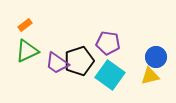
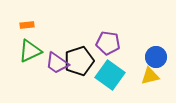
orange rectangle: moved 2 px right; rotated 32 degrees clockwise
green triangle: moved 3 px right
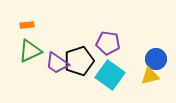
blue circle: moved 2 px down
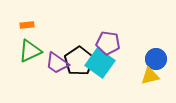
black pentagon: rotated 16 degrees counterclockwise
cyan square: moved 10 px left, 12 px up
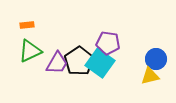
purple trapezoid: rotated 95 degrees counterclockwise
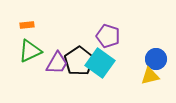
purple pentagon: moved 7 px up; rotated 10 degrees clockwise
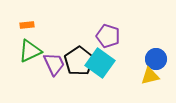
purple trapezoid: moved 3 px left, 1 px down; rotated 55 degrees counterclockwise
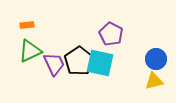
purple pentagon: moved 3 px right, 2 px up; rotated 10 degrees clockwise
cyan square: rotated 24 degrees counterclockwise
yellow triangle: moved 4 px right, 5 px down
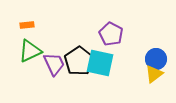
yellow triangle: moved 7 px up; rotated 24 degrees counterclockwise
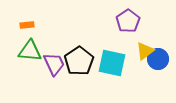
purple pentagon: moved 17 px right, 13 px up; rotated 10 degrees clockwise
green triangle: rotated 30 degrees clockwise
blue circle: moved 2 px right
cyan square: moved 12 px right
yellow triangle: moved 9 px left, 23 px up
